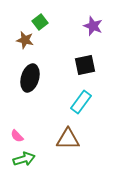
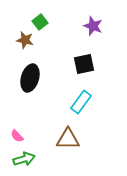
black square: moved 1 px left, 1 px up
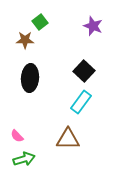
brown star: rotated 12 degrees counterclockwise
black square: moved 7 px down; rotated 35 degrees counterclockwise
black ellipse: rotated 12 degrees counterclockwise
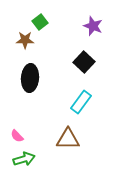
black square: moved 9 px up
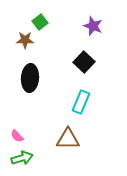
cyan rectangle: rotated 15 degrees counterclockwise
green arrow: moved 2 px left, 1 px up
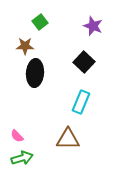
brown star: moved 6 px down
black ellipse: moved 5 px right, 5 px up
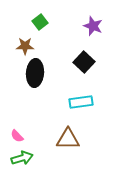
cyan rectangle: rotated 60 degrees clockwise
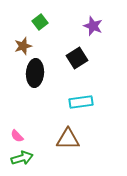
brown star: moved 2 px left; rotated 18 degrees counterclockwise
black square: moved 7 px left, 4 px up; rotated 15 degrees clockwise
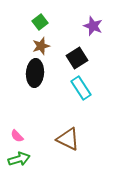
brown star: moved 18 px right
cyan rectangle: moved 14 px up; rotated 65 degrees clockwise
brown triangle: rotated 25 degrees clockwise
green arrow: moved 3 px left, 1 px down
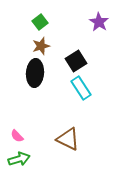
purple star: moved 6 px right, 4 px up; rotated 12 degrees clockwise
black square: moved 1 px left, 3 px down
